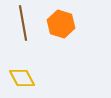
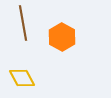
orange hexagon: moved 1 px right, 13 px down; rotated 12 degrees clockwise
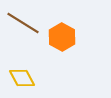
brown line: rotated 48 degrees counterclockwise
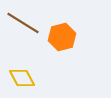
orange hexagon: rotated 16 degrees clockwise
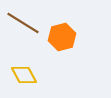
yellow diamond: moved 2 px right, 3 px up
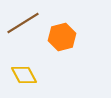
brown line: rotated 64 degrees counterclockwise
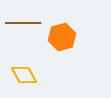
brown line: rotated 32 degrees clockwise
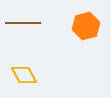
orange hexagon: moved 24 px right, 11 px up
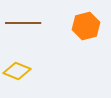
yellow diamond: moved 7 px left, 4 px up; rotated 40 degrees counterclockwise
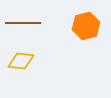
yellow diamond: moved 4 px right, 10 px up; rotated 16 degrees counterclockwise
